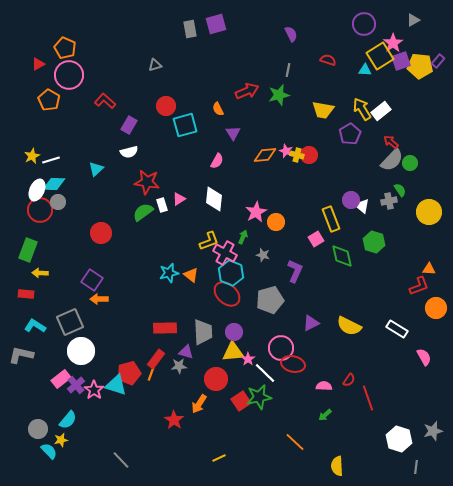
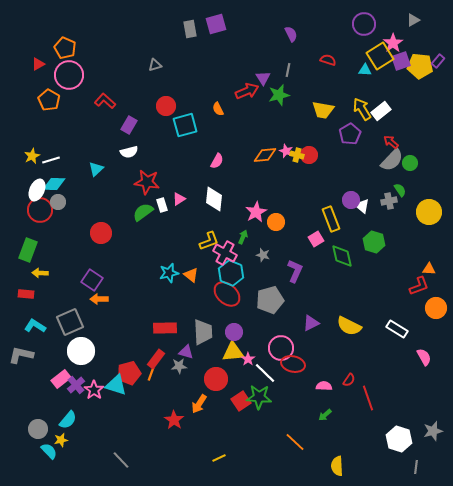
purple triangle at (233, 133): moved 30 px right, 55 px up
green star at (259, 397): rotated 15 degrees clockwise
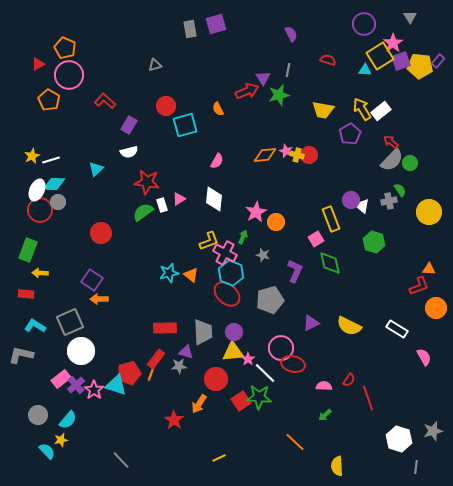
gray triangle at (413, 20): moved 3 px left, 3 px up; rotated 32 degrees counterclockwise
green diamond at (342, 256): moved 12 px left, 7 px down
gray circle at (38, 429): moved 14 px up
cyan semicircle at (49, 451): moved 2 px left
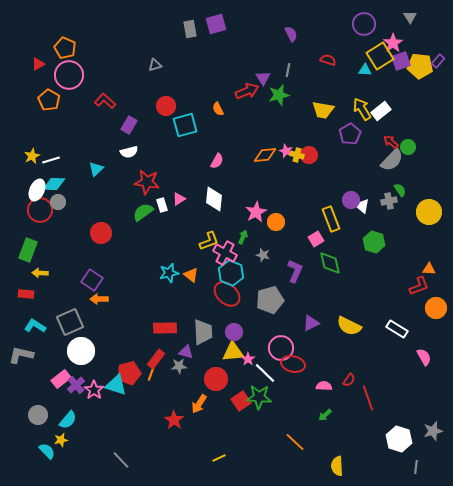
green circle at (410, 163): moved 2 px left, 16 px up
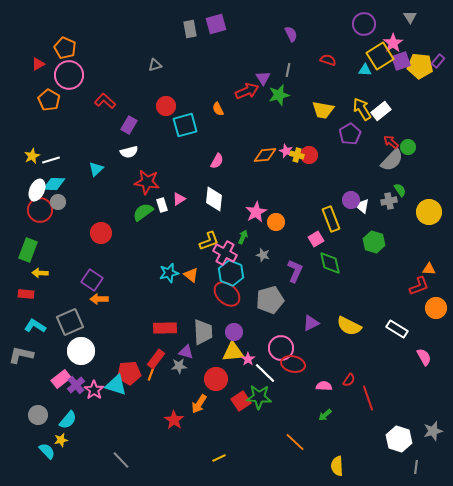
red pentagon at (129, 373): rotated 10 degrees clockwise
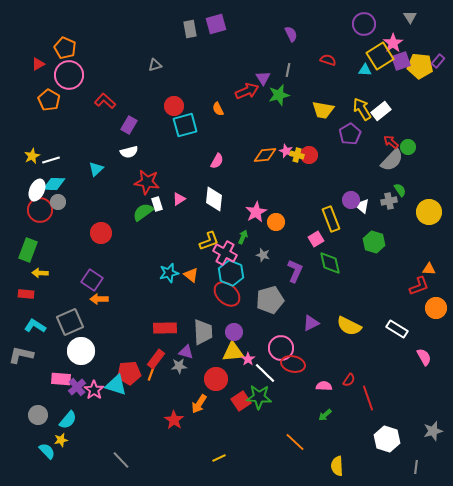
red circle at (166, 106): moved 8 px right
white rectangle at (162, 205): moved 5 px left, 1 px up
pink rectangle at (61, 379): rotated 42 degrees clockwise
purple cross at (76, 385): moved 1 px right, 2 px down
white hexagon at (399, 439): moved 12 px left
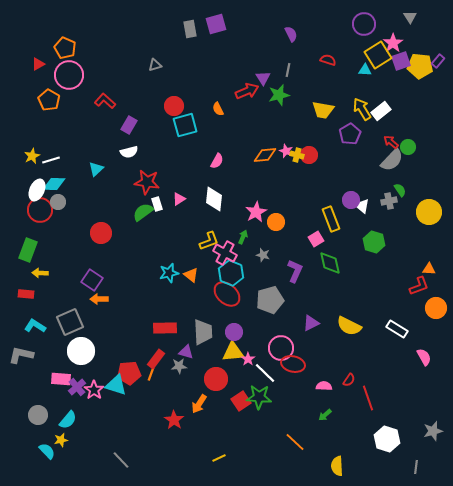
yellow square at (380, 56): moved 2 px left, 1 px up
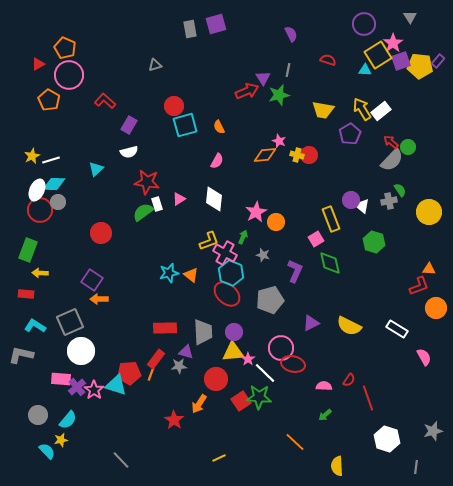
orange semicircle at (218, 109): moved 1 px right, 18 px down
pink star at (286, 151): moved 7 px left, 10 px up
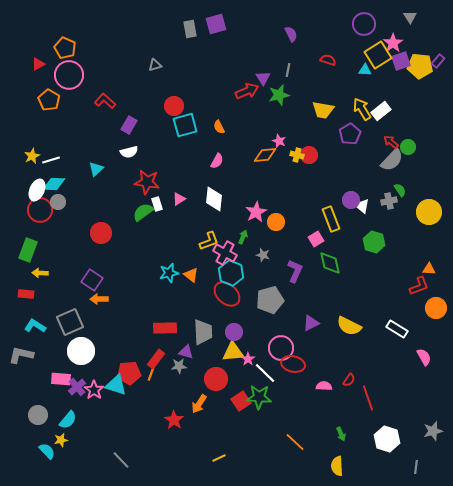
green arrow at (325, 415): moved 16 px right, 19 px down; rotated 72 degrees counterclockwise
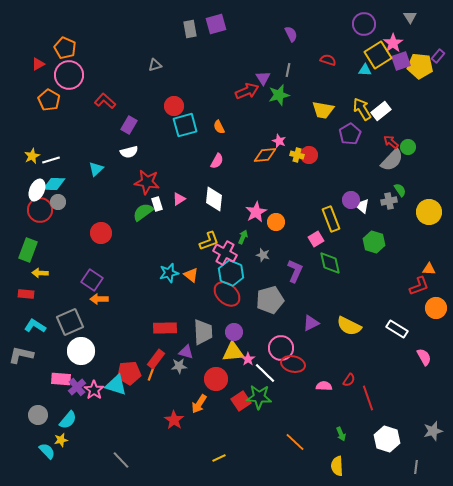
purple rectangle at (438, 61): moved 5 px up
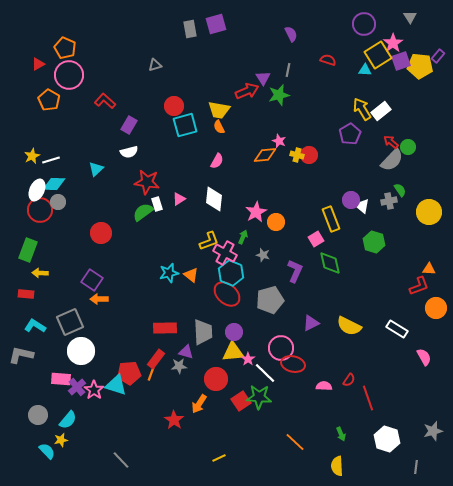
yellow trapezoid at (323, 110): moved 104 px left
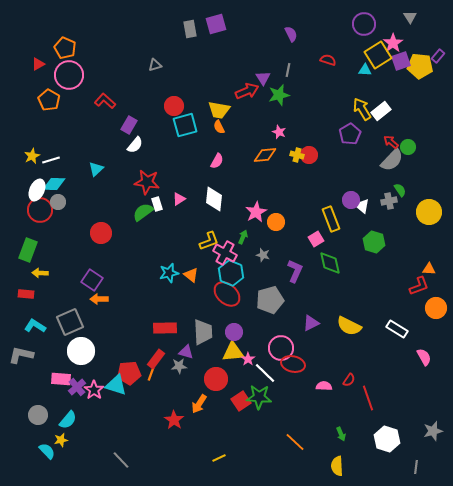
pink star at (279, 141): moved 9 px up
white semicircle at (129, 152): moved 6 px right, 7 px up; rotated 36 degrees counterclockwise
